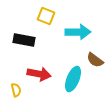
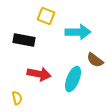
yellow semicircle: moved 1 px right, 8 px down
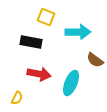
yellow square: moved 1 px down
black rectangle: moved 7 px right, 2 px down
cyan ellipse: moved 2 px left, 4 px down
yellow semicircle: rotated 40 degrees clockwise
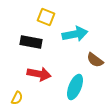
cyan arrow: moved 3 px left, 2 px down; rotated 10 degrees counterclockwise
cyan ellipse: moved 4 px right, 4 px down
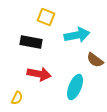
cyan arrow: moved 2 px right, 1 px down
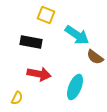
yellow square: moved 2 px up
cyan arrow: rotated 45 degrees clockwise
brown semicircle: moved 3 px up
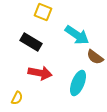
yellow square: moved 3 px left, 3 px up
black rectangle: rotated 20 degrees clockwise
red arrow: moved 1 px right, 1 px up
cyan ellipse: moved 3 px right, 4 px up
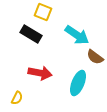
black rectangle: moved 8 px up
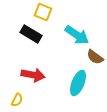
red arrow: moved 7 px left, 2 px down
yellow semicircle: moved 2 px down
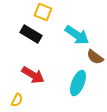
red arrow: rotated 20 degrees clockwise
